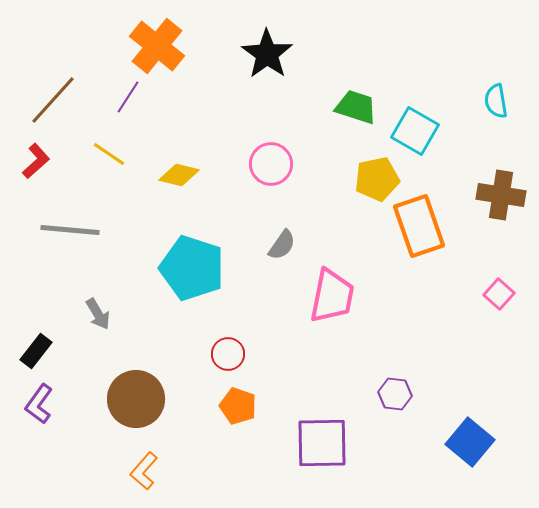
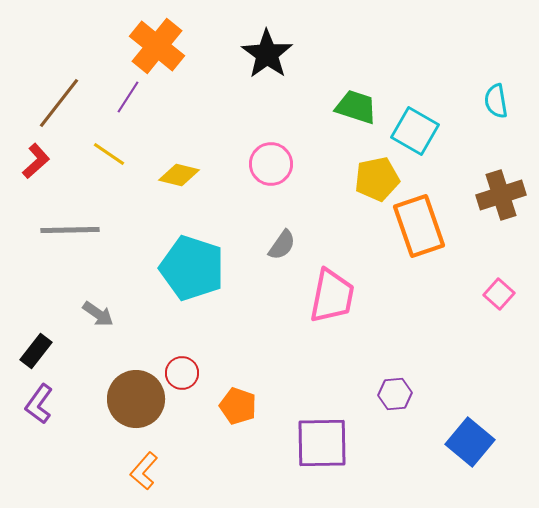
brown line: moved 6 px right, 3 px down; rotated 4 degrees counterclockwise
brown cross: rotated 27 degrees counterclockwise
gray line: rotated 6 degrees counterclockwise
gray arrow: rotated 24 degrees counterclockwise
red circle: moved 46 px left, 19 px down
purple hexagon: rotated 12 degrees counterclockwise
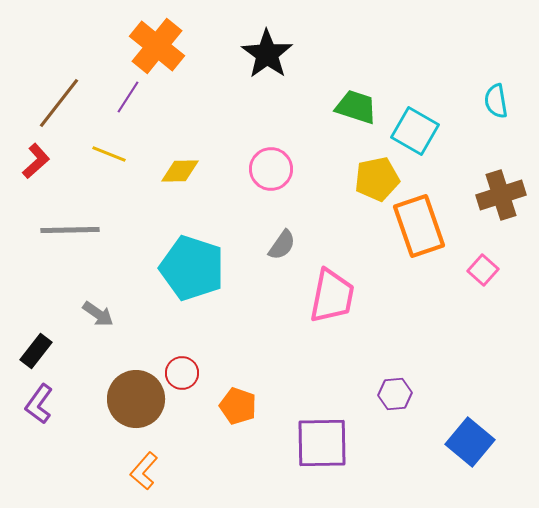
yellow line: rotated 12 degrees counterclockwise
pink circle: moved 5 px down
yellow diamond: moved 1 px right, 4 px up; rotated 15 degrees counterclockwise
pink square: moved 16 px left, 24 px up
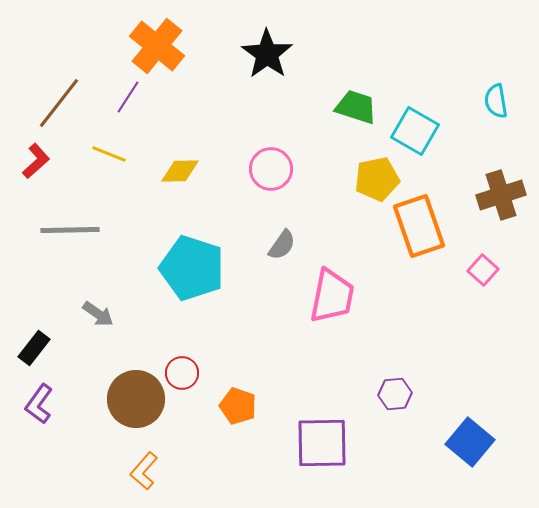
black rectangle: moved 2 px left, 3 px up
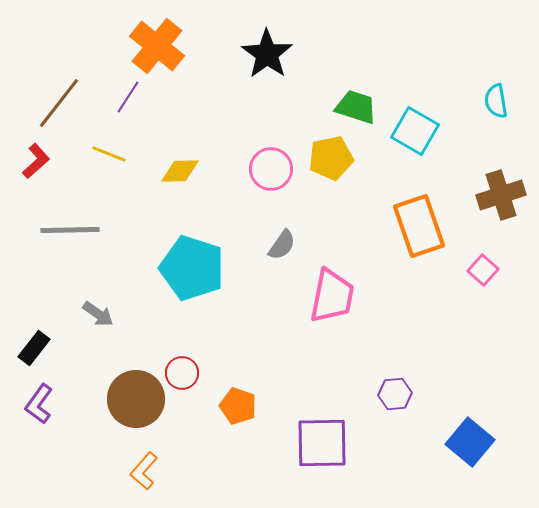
yellow pentagon: moved 46 px left, 21 px up
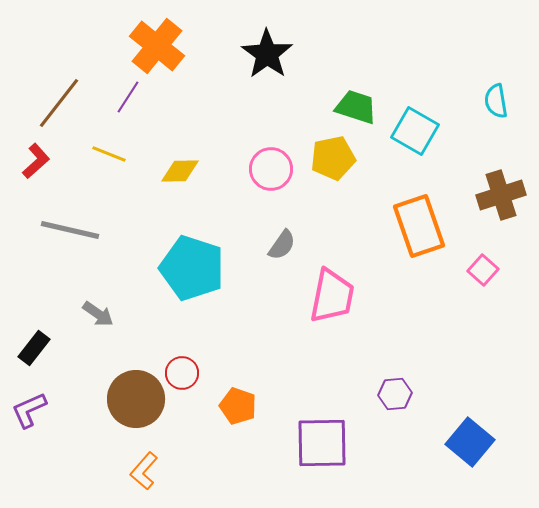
yellow pentagon: moved 2 px right
gray line: rotated 14 degrees clockwise
purple L-shape: moved 10 px left, 6 px down; rotated 30 degrees clockwise
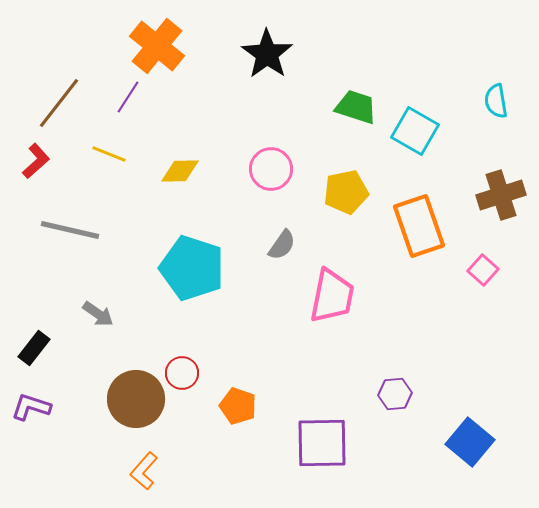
yellow pentagon: moved 13 px right, 34 px down
purple L-shape: moved 2 px right, 3 px up; rotated 42 degrees clockwise
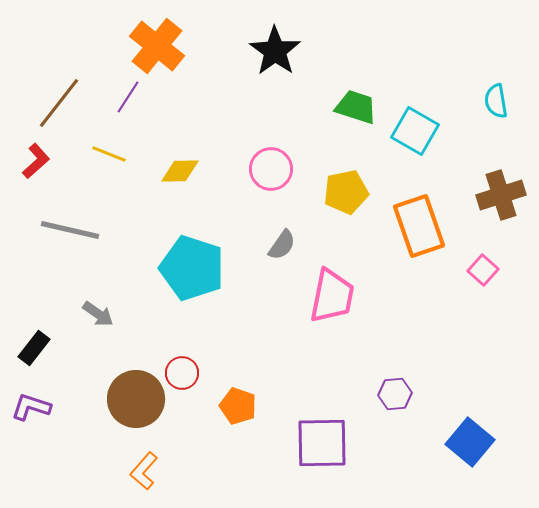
black star: moved 8 px right, 3 px up
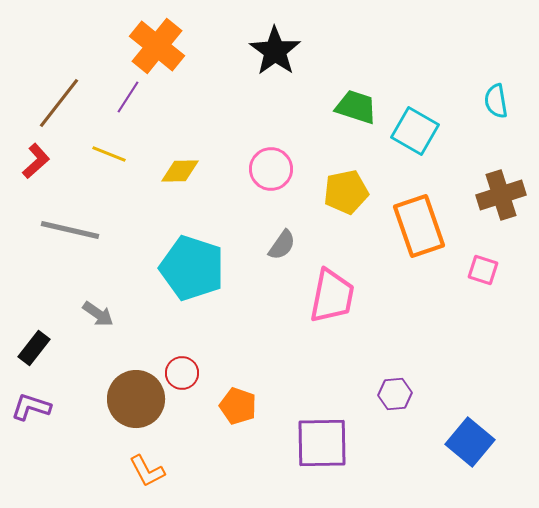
pink square: rotated 24 degrees counterclockwise
orange L-shape: moved 3 px right; rotated 69 degrees counterclockwise
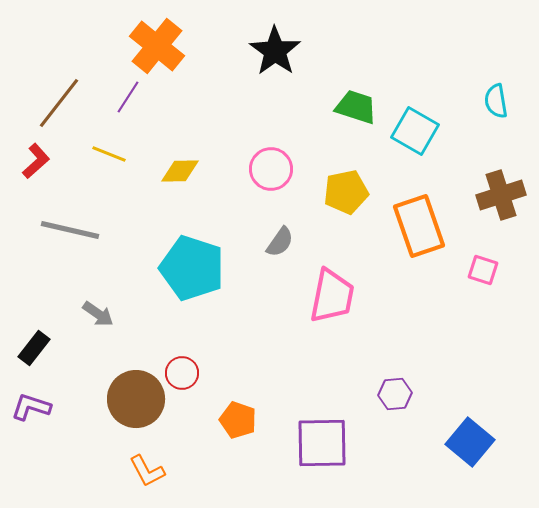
gray semicircle: moved 2 px left, 3 px up
orange pentagon: moved 14 px down
